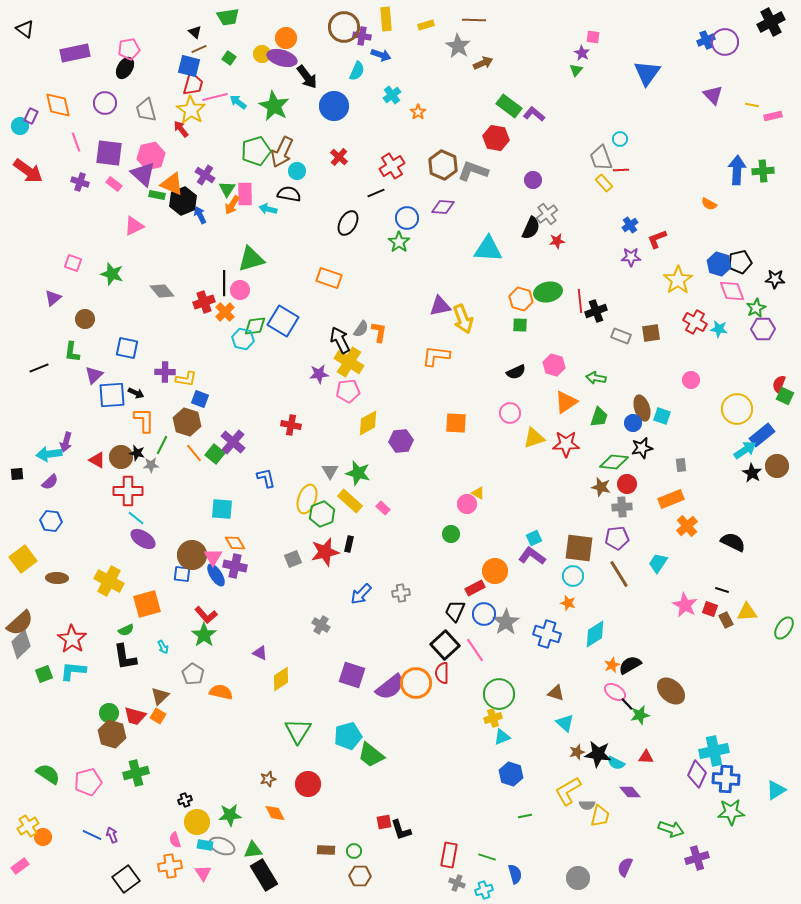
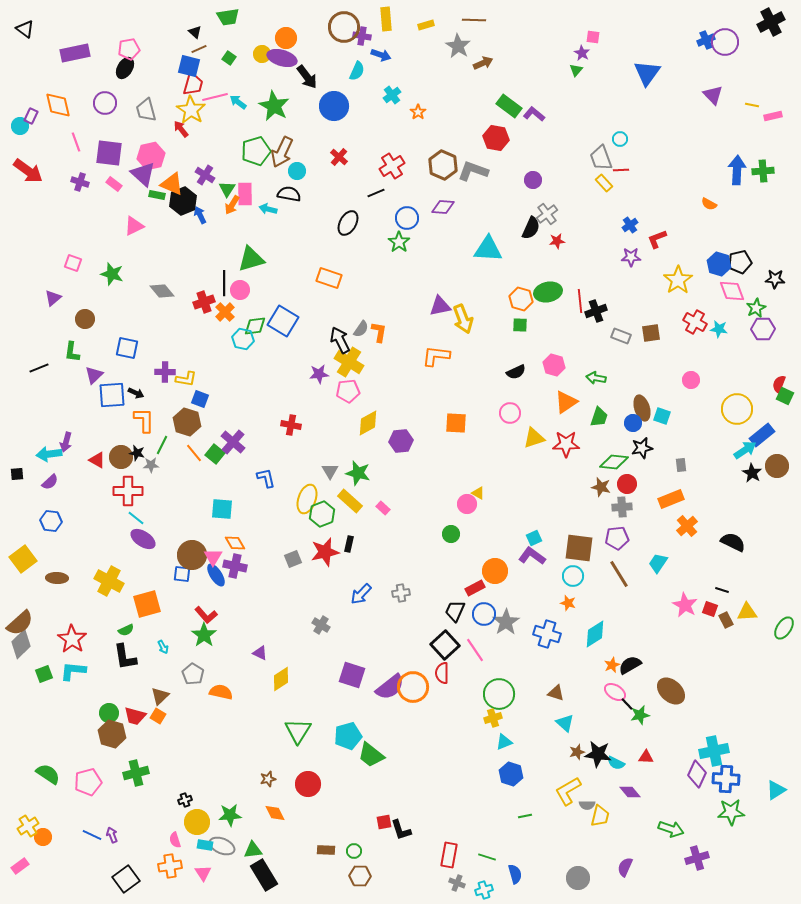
orange circle at (416, 683): moved 3 px left, 4 px down
cyan triangle at (502, 737): moved 2 px right, 5 px down
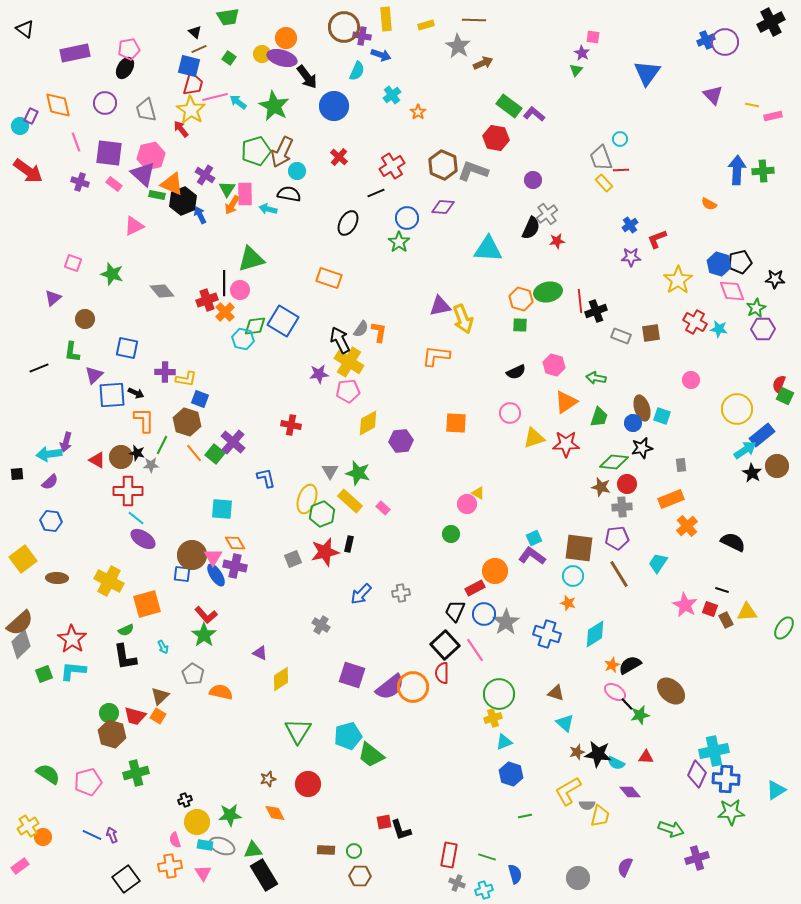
red cross at (204, 302): moved 3 px right, 2 px up
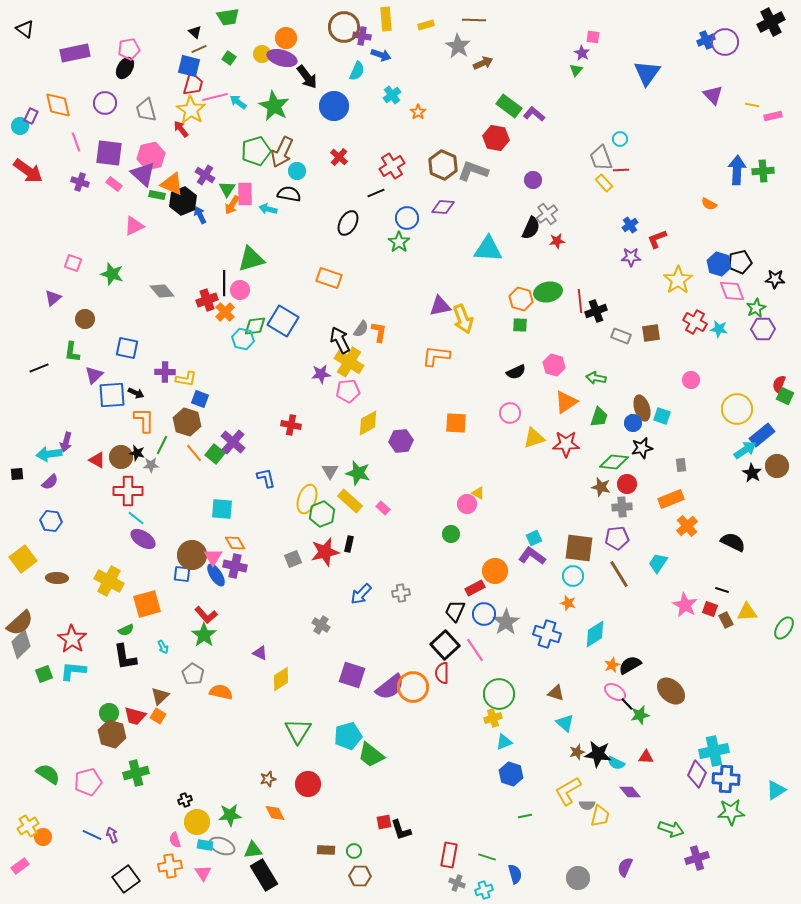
purple star at (319, 374): moved 2 px right
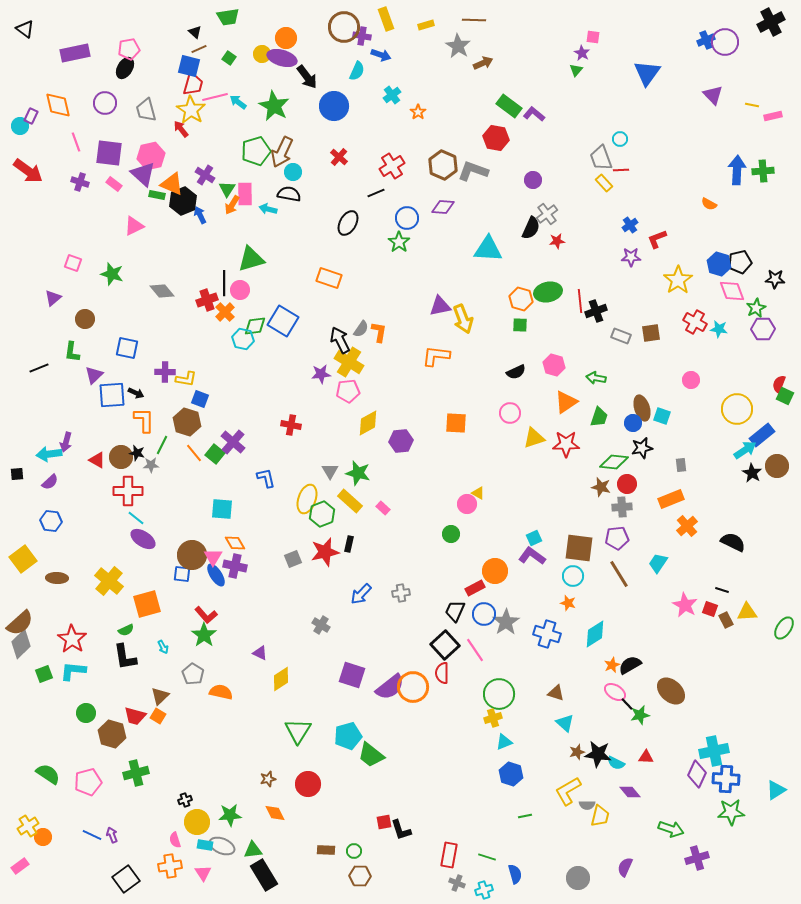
yellow rectangle at (386, 19): rotated 15 degrees counterclockwise
cyan circle at (297, 171): moved 4 px left, 1 px down
yellow cross at (109, 581): rotated 12 degrees clockwise
green circle at (109, 713): moved 23 px left
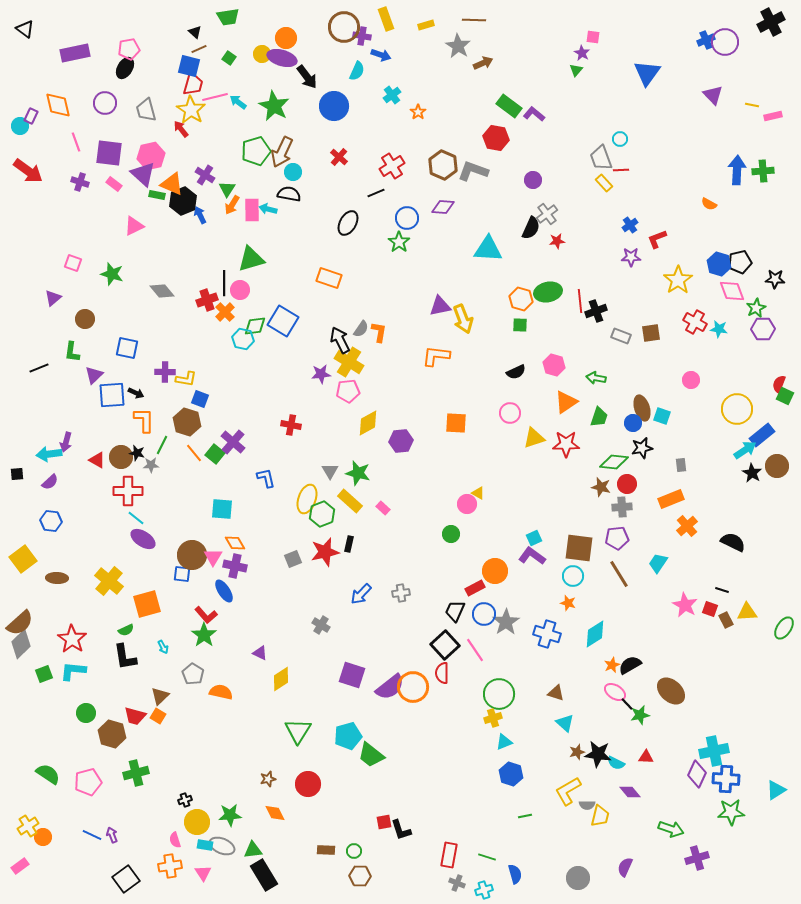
pink rectangle at (245, 194): moved 7 px right, 16 px down
blue ellipse at (216, 575): moved 8 px right, 16 px down
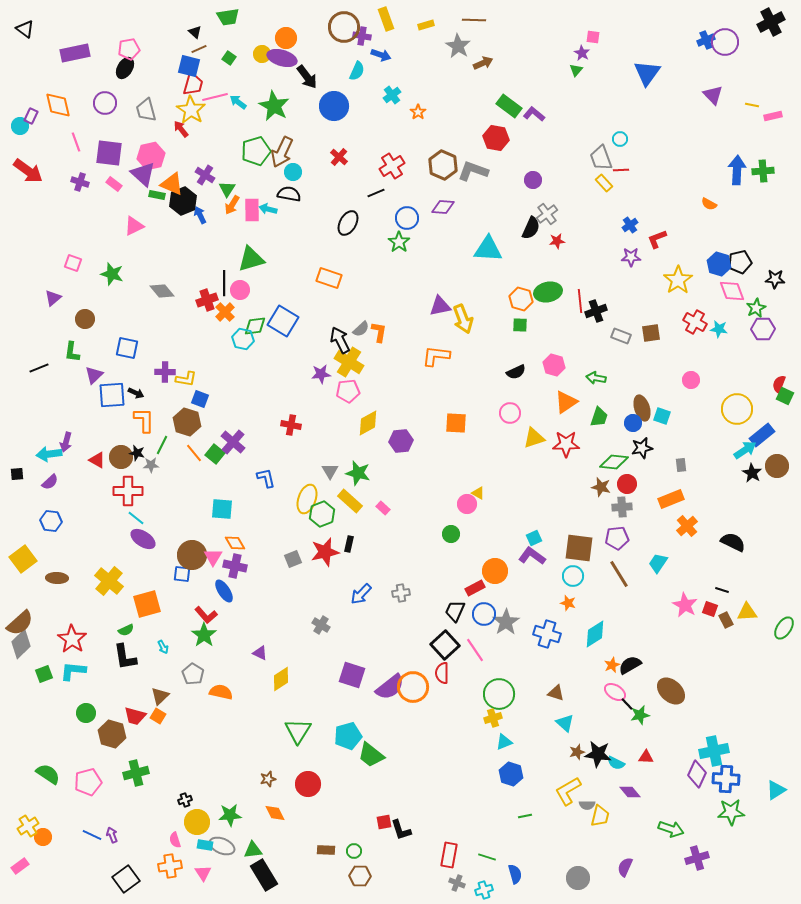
gray semicircle at (361, 329): rotated 12 degrees clockwise
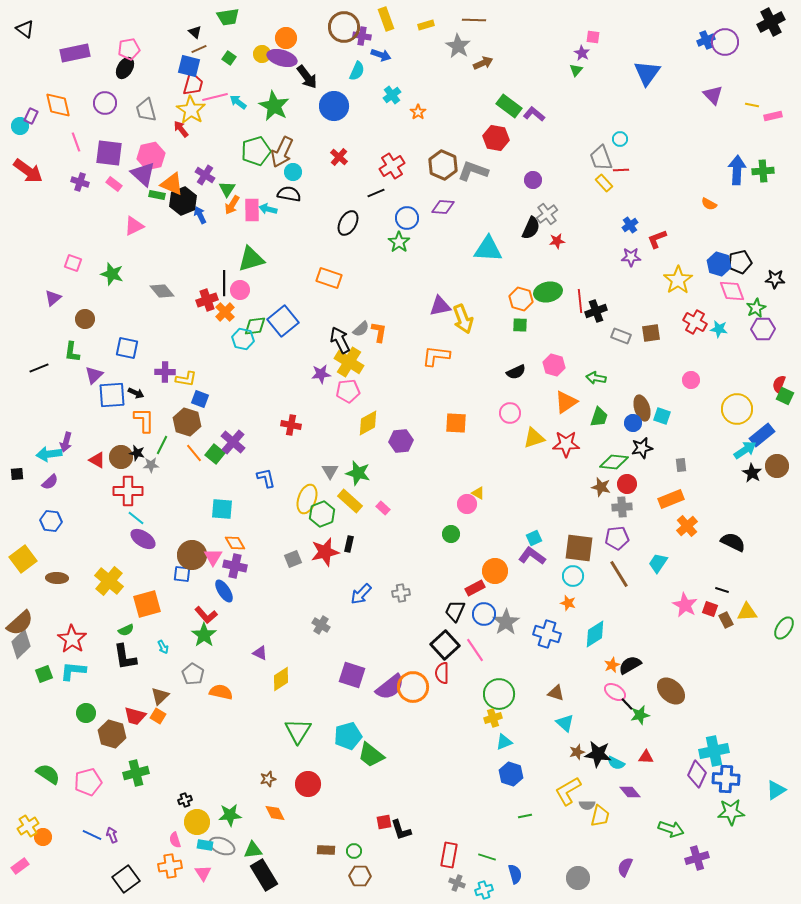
blue square at (283, 321): rotated 20 degrees clockwise
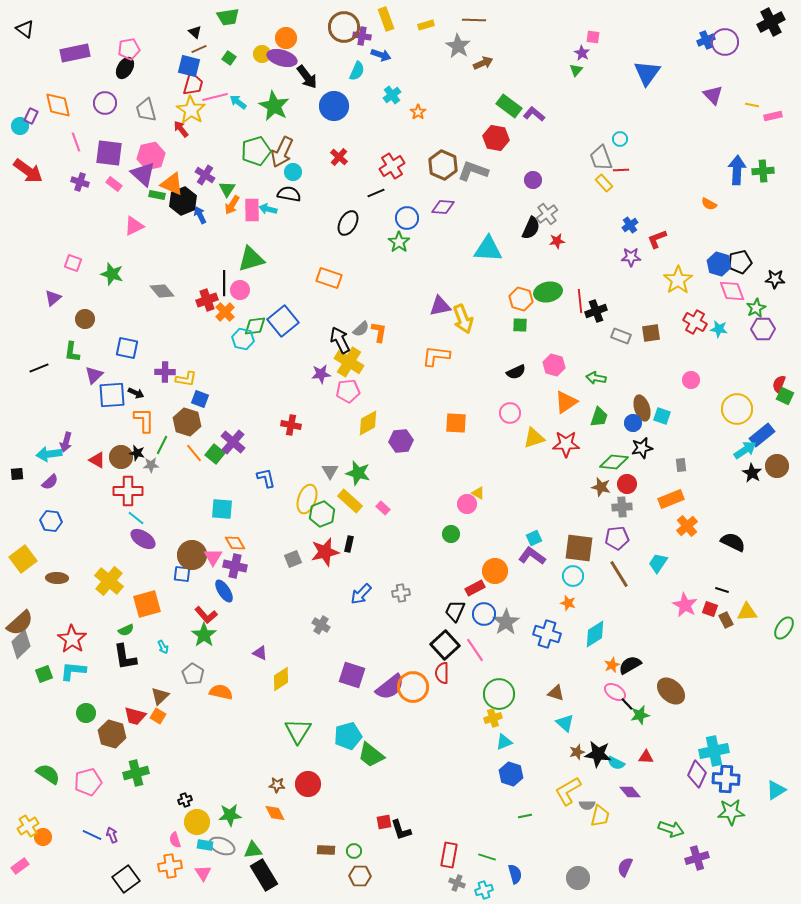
brown star at (268, 779): moved 9 px right, 6 px down; rotated 21 degrees clockwise
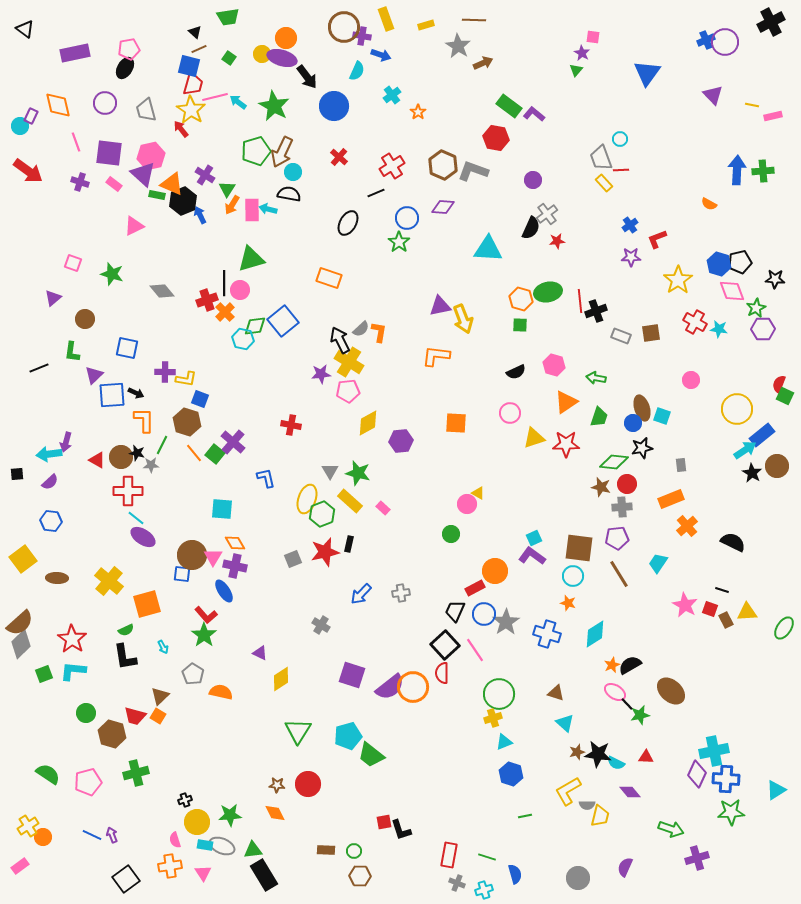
purple ellipse at (143, 539): moved 2 px up
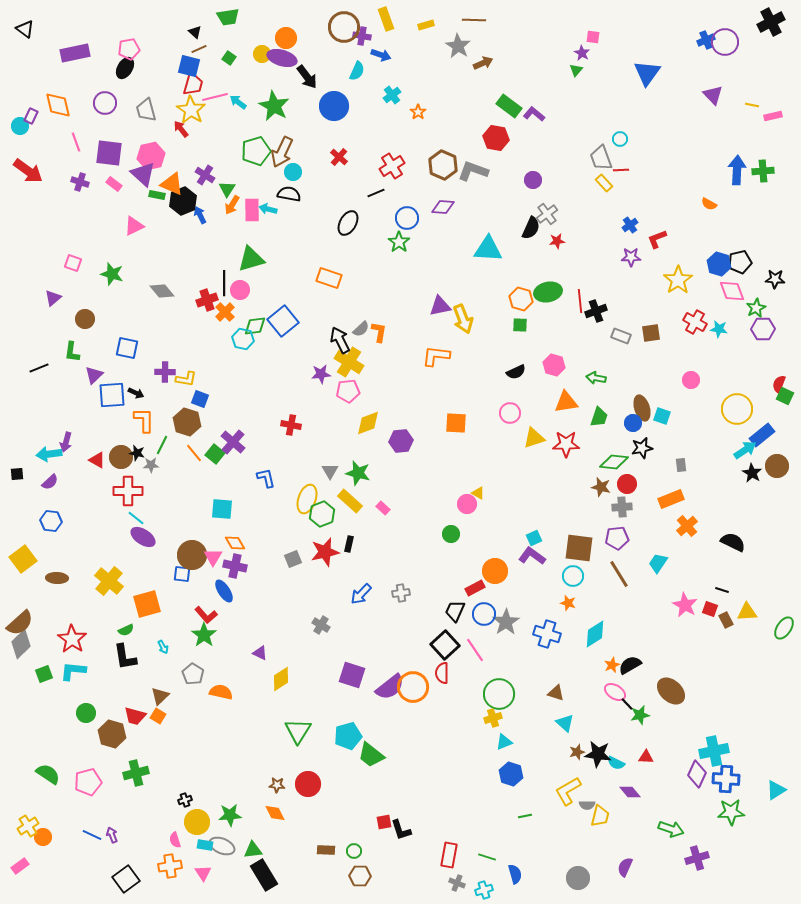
orange triangle at (566, 402): rotated 25 degrees clockwise
yellow diamond at (368, 423): rotated 8 degrees clockwise
